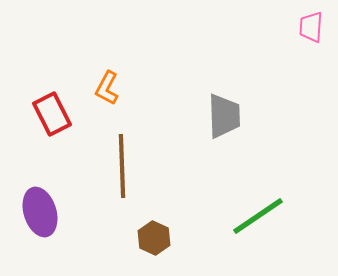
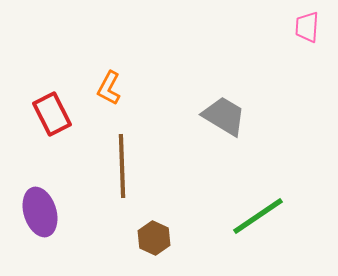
pink trapezoid: moved 4 px left
orange L-shape: moved 2 px right
gray trapezoid: rotated 57 degrees counterclockwise
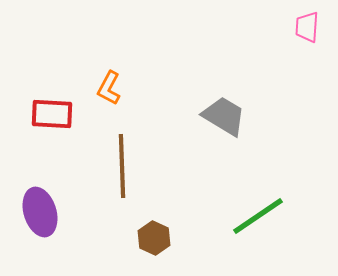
red rectangle: rotated 60 degrees counterclockwise
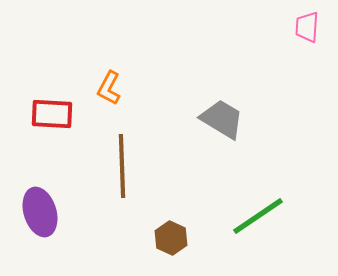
gray trapezoid: moved 2 px left, 3 px down
brown hexagon: moved 17 px right
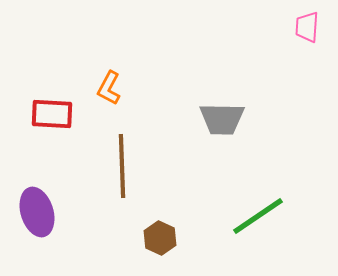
gray trapezoid: rotated 150 degrees clockwise
purple ellipse: moved 3 px left
brown hexagon: moved 11 px left
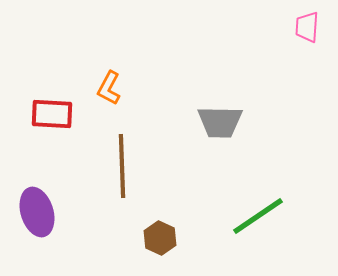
gray trapezoid: moved 2 px left, 3 px down
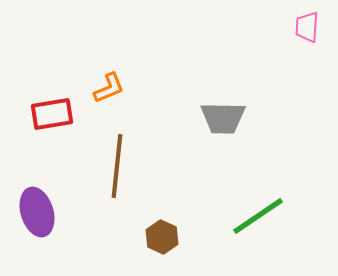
orange L-shape: rotated 140 degrees counterclockwise
red rectangle: rotated 12 degrees counterclockwise
gray trapezoid: moved 3 px right, 4 px up
brown line: moved 5 px left; rotated 8 degrees clockwise
brown hexagon: moved 2 px right, 1 px up
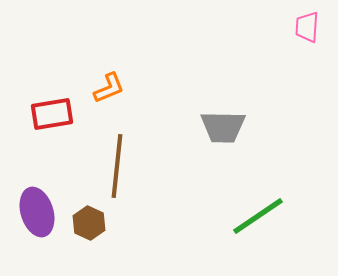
gray trapezoid: moved 9 px down
brown hexagon: moved 73 px left, 14 px up
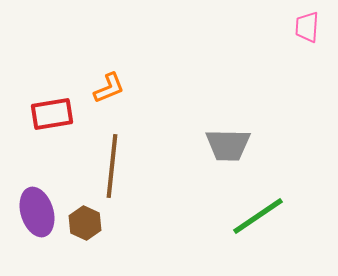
gray trapezoid: moved 5 px right, 18 px down
brown line: moved 5 px left
brown hexagon: moved 4 px left
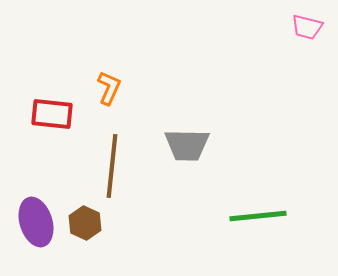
pink trapezoid: rotated 80 degrees counterclockwise
orange L-shape: rotated 44 degrees counterclockwise
red rectangle: rotated 15 degrees clockwise
gray trapezoid: moved 41 px left
purple ellipse: moved 1 px left, 10 px down
green line: rotated 28 degrees clockwise
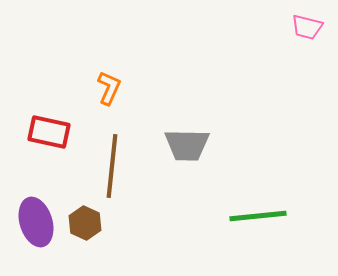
red rectangle: moved 3 px left, 18 px down; rotated 6 degrees clockwise
